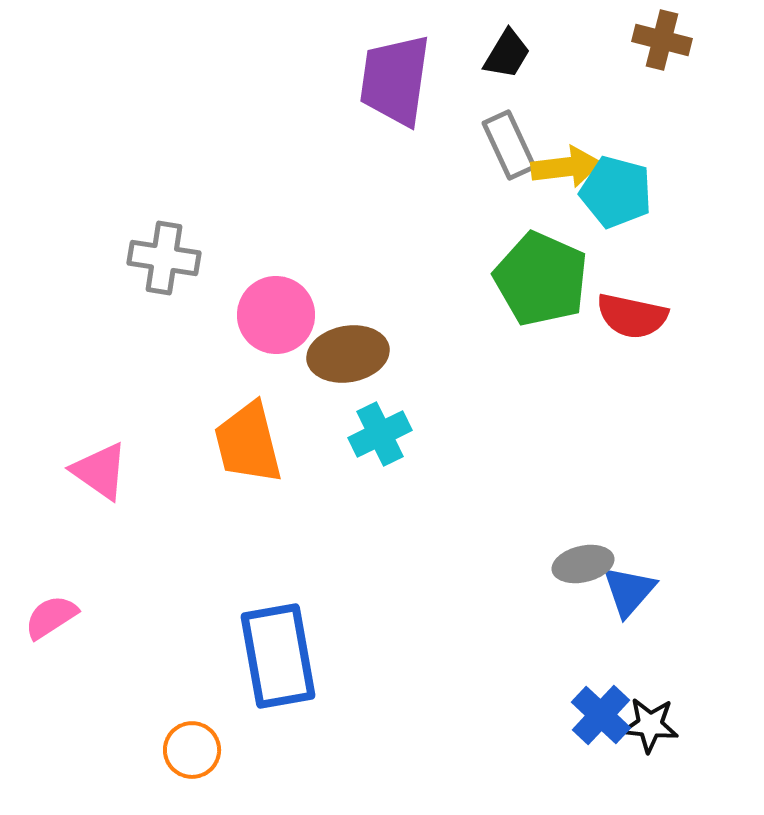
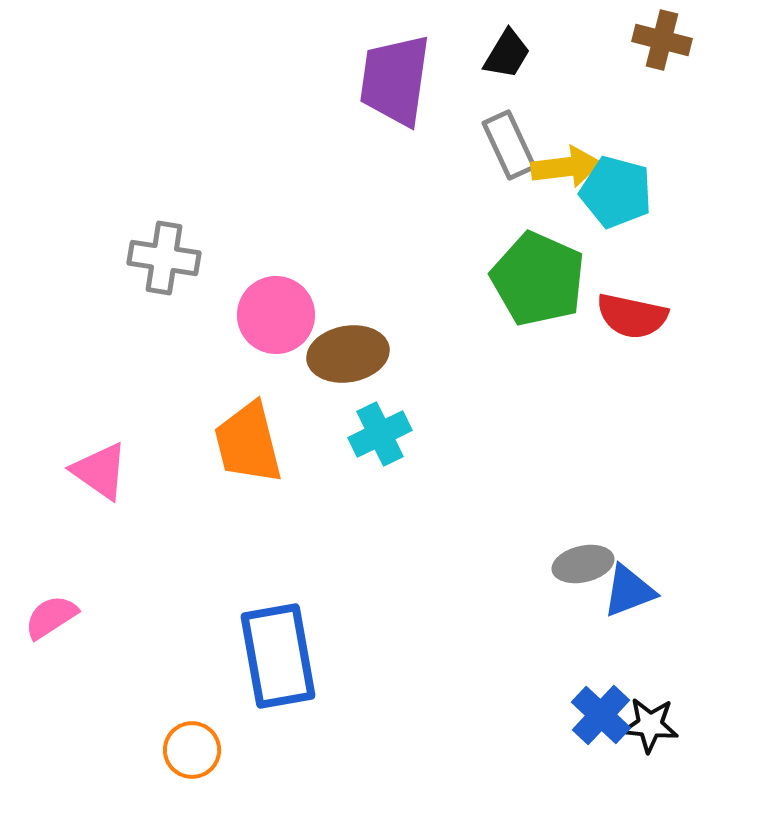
green pentagon: moved 3 px left
blue triangle: rotated 28 degrees clockwise
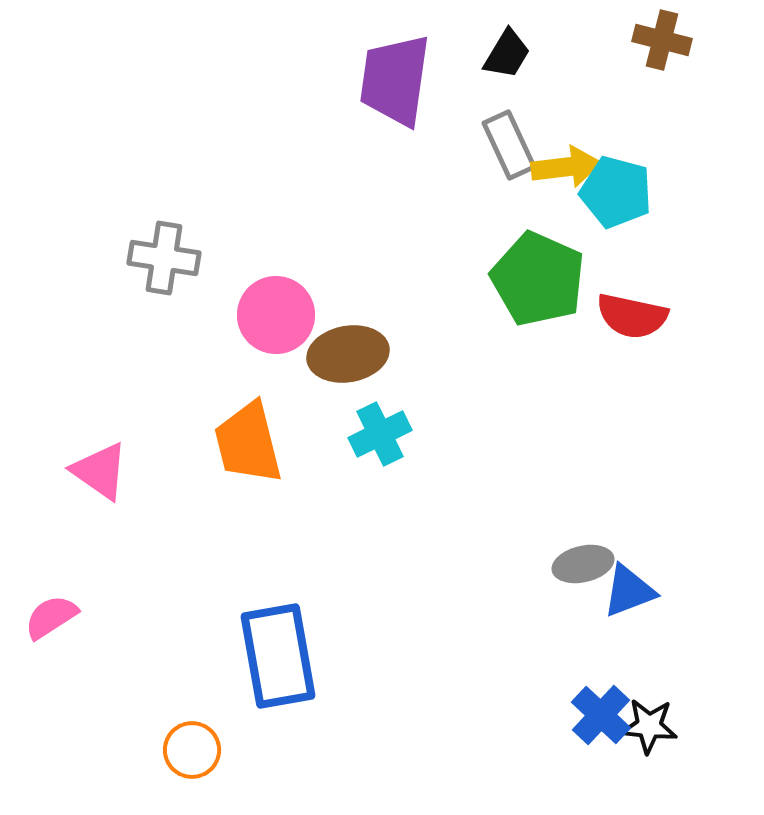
black star: moved 1 px left, 1 px down
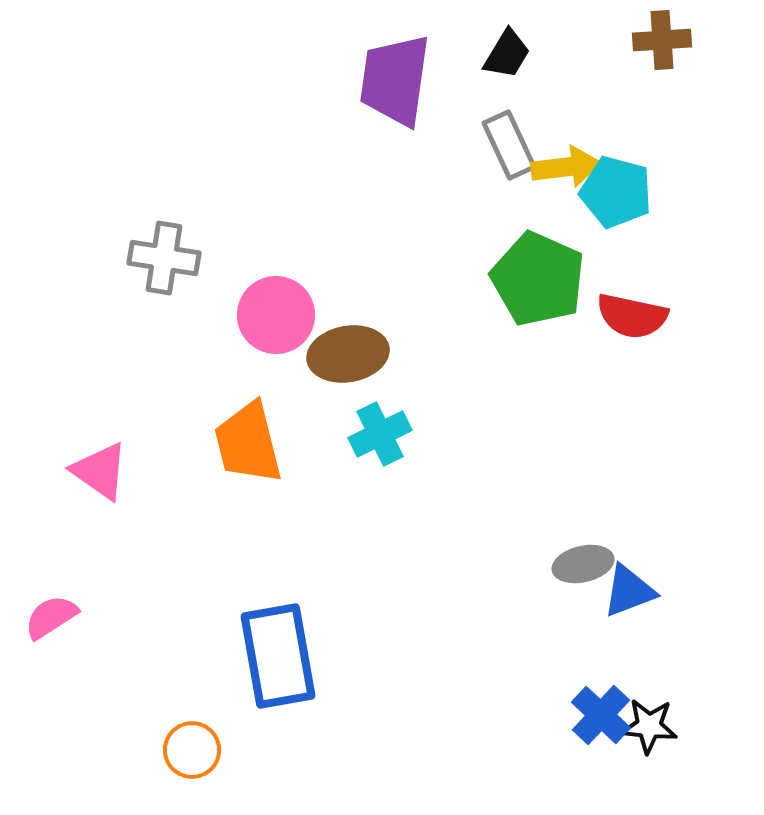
brown cross: rotated 18 degrees counterclockwise
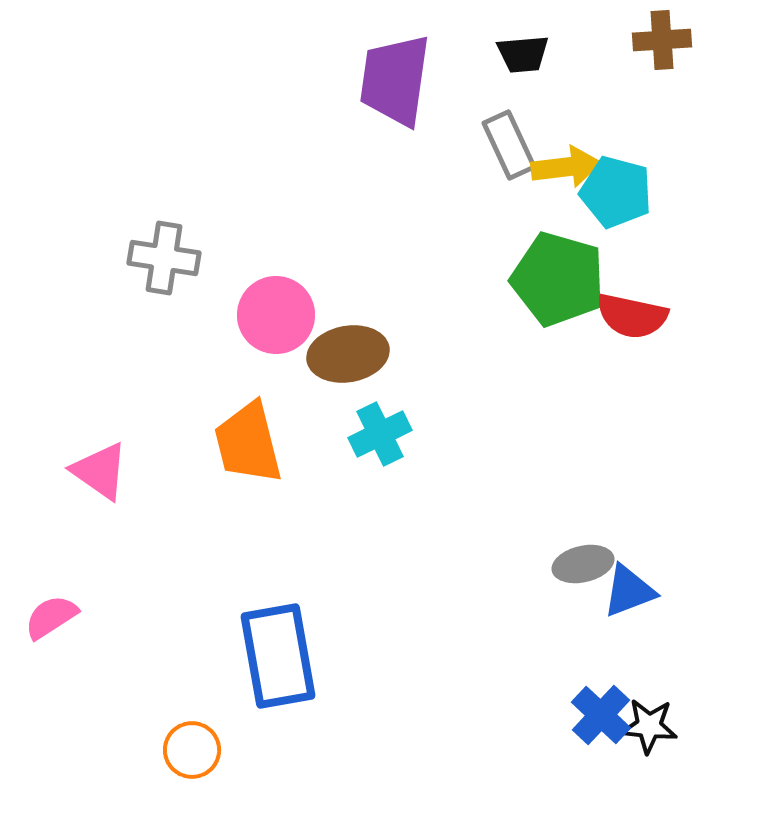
black trapezoid: moved 16 px right; rotated 54 degrees clockwise
green pentagon: moved 20 px right; rotated 8 degrees counterclockwise
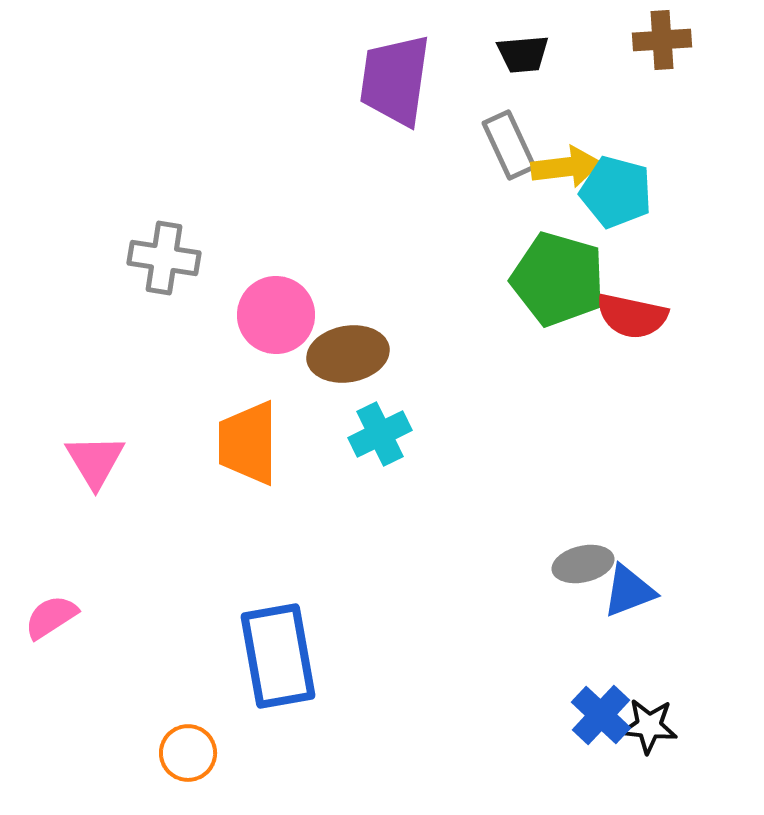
orange trapezoid: rotated 14 degrees clockwise
pink triangle: moved 5 px left, 10 px up; rotated 24 degrees clockwise
orange circle: moved 4 px left, 3 px down
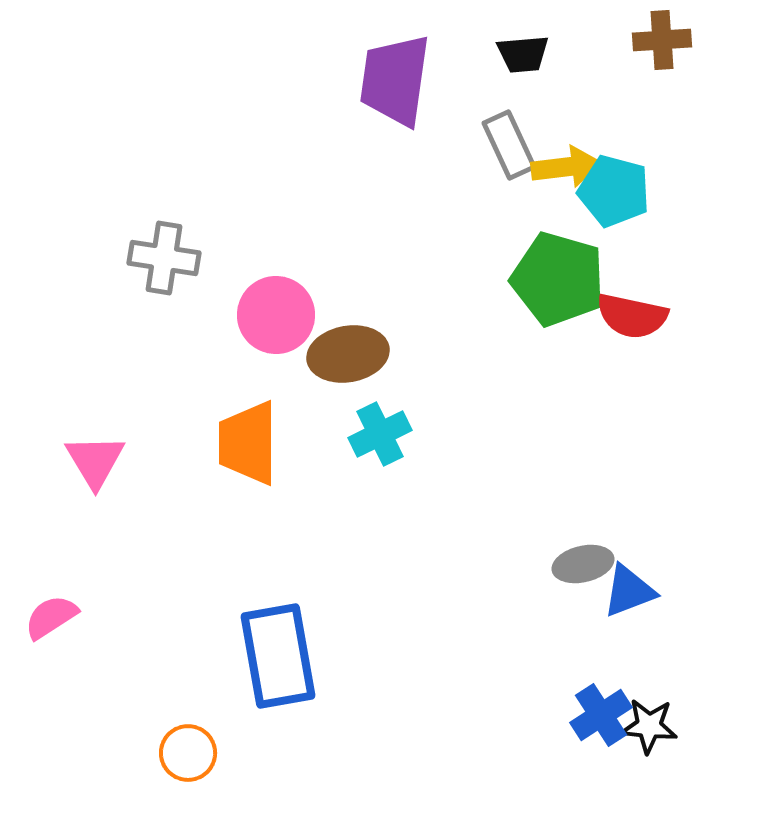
cyan pentagon: moved 2 px left, 1 px up
blue cross: rotated 14 degrees clockwise
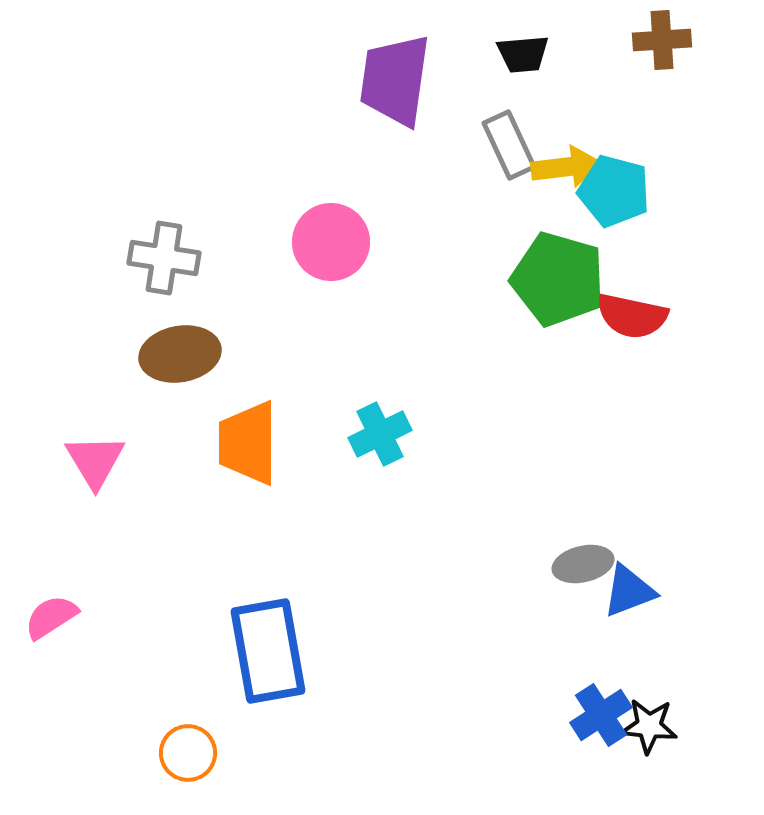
pink circle: moved 55 px right, 73 px up
brown ellipse: moved 168 px left
blue rectangle: moved 10 px left, 5 px up
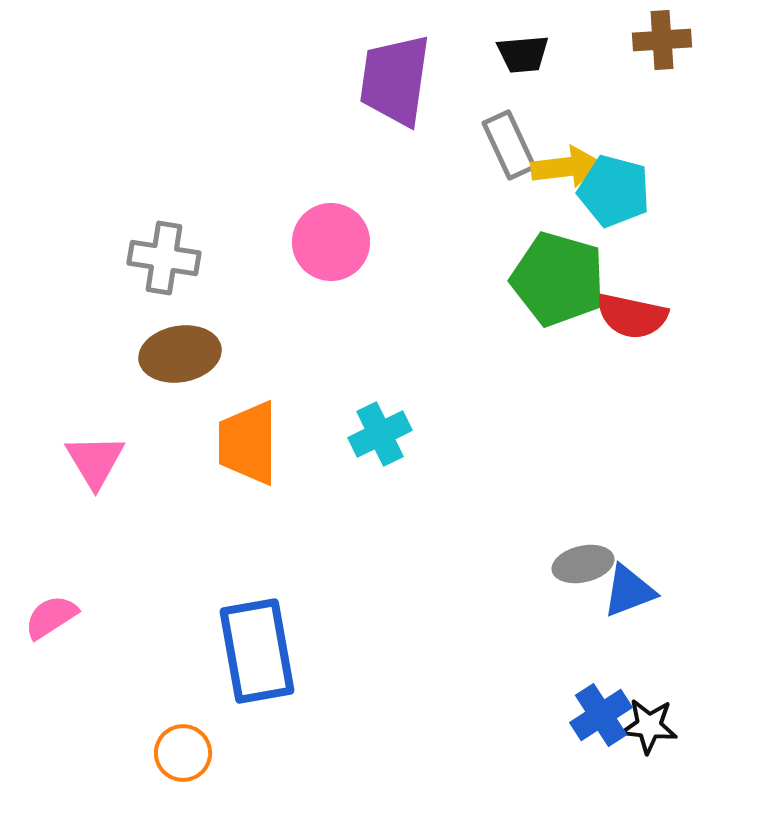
blue rectangle: moved 11 px left
orange circle: moved 5 px left
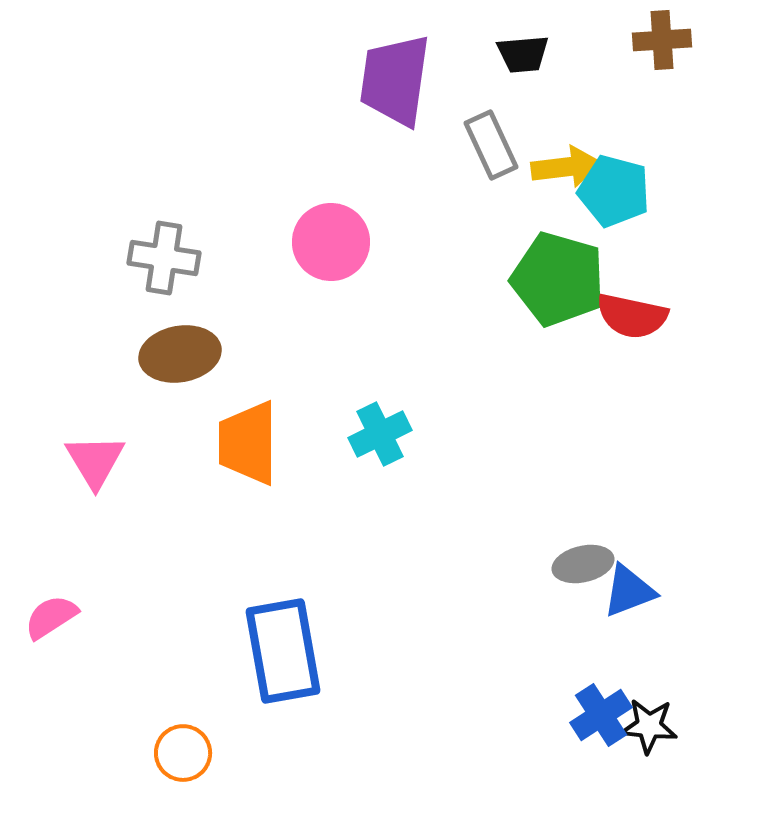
gray rectangle: moved 18 px left
blue rectangle: moved 26 px right
